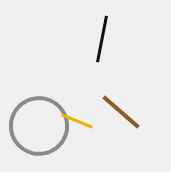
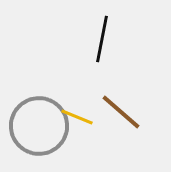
yellow line: moved 4 px up
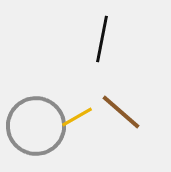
yellow line: rotated 52 degrees counterclockwise
gray circle: moved 3 px left
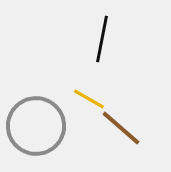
brown line: moved 16 px down
yellow line: moved 12 px right, 18 px up; rotated 60 degrees clockwise
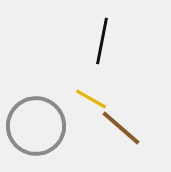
black line: moved 2 px down
yellow line: moved 2 px right
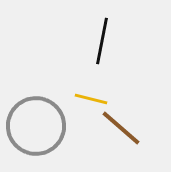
yellow line: rotated 16 degrees counterclockwise
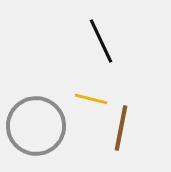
black line: moved 1 px left; rotated 36 degrees counterclockwise
brown line: rotated 60 degrees clockwise
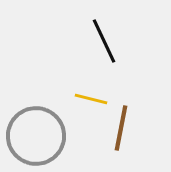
black line: moved 3 px right
gray circle: moved 10 px down
